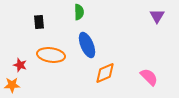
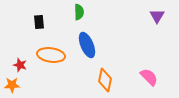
orange diamond: moved 7 px down; rotated 55 degrees counterclockwise
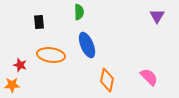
orange diamond: moved 2 px right
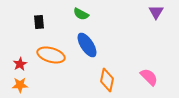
green semicircle: moved 2 px right, 2 px down; rotated 119 degrees clockwise
purple triangle: moved 1 px left, 4 px up
blue ellipse: rotated 10 degrees counterclockwise
orange ellipse: rotated 8 degrees clockwise
red star: moved 1 px up; rotated 24 degrees clockwise
orange star: moved 8 px right
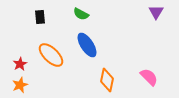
black rectangle: moved 1 px right, 5 px up
orange ellipse: rotated 28 degrees clockwise
orange star: rotated 21 degrees counterclockwise
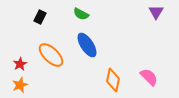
black rectangle: rotated 32 degrees clockwise
orange diamond: moved 6 px right
